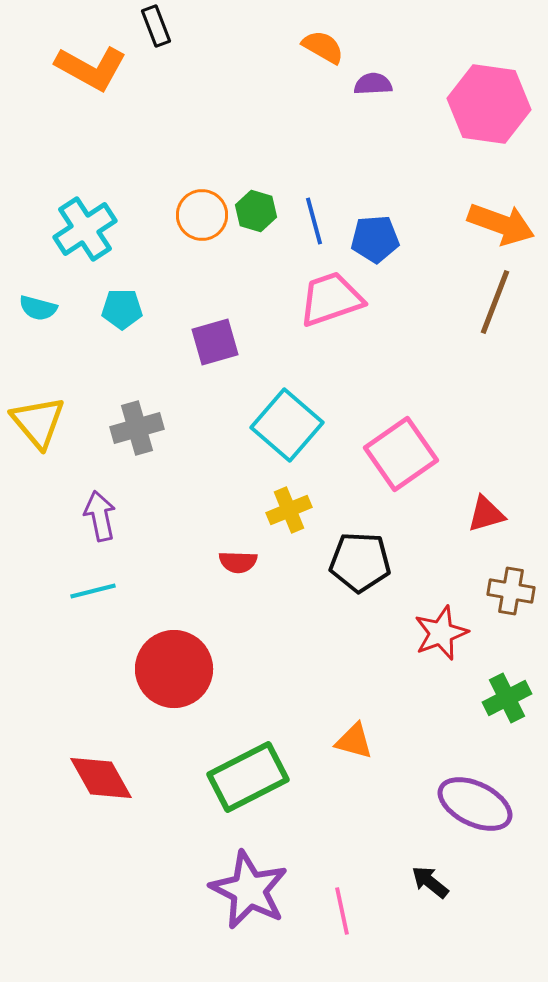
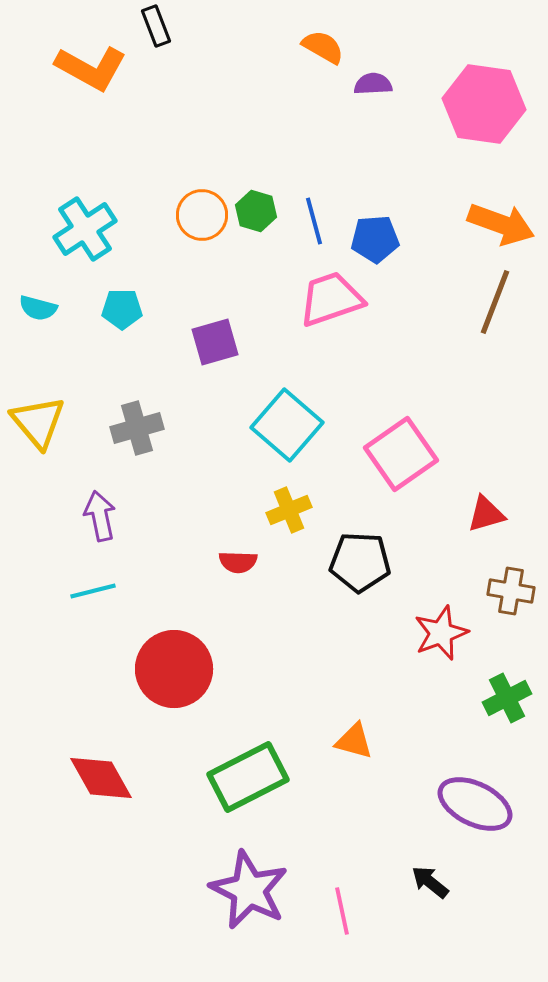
pink hexagon: moved 5 px left
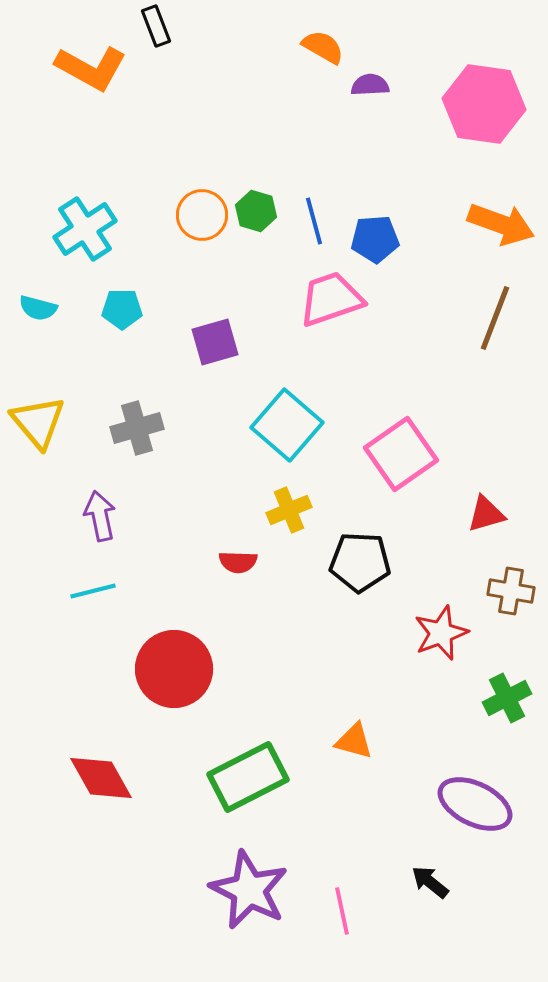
purple semicircle: moved 3 px left, 1 px down
brown line: moved 16 px down
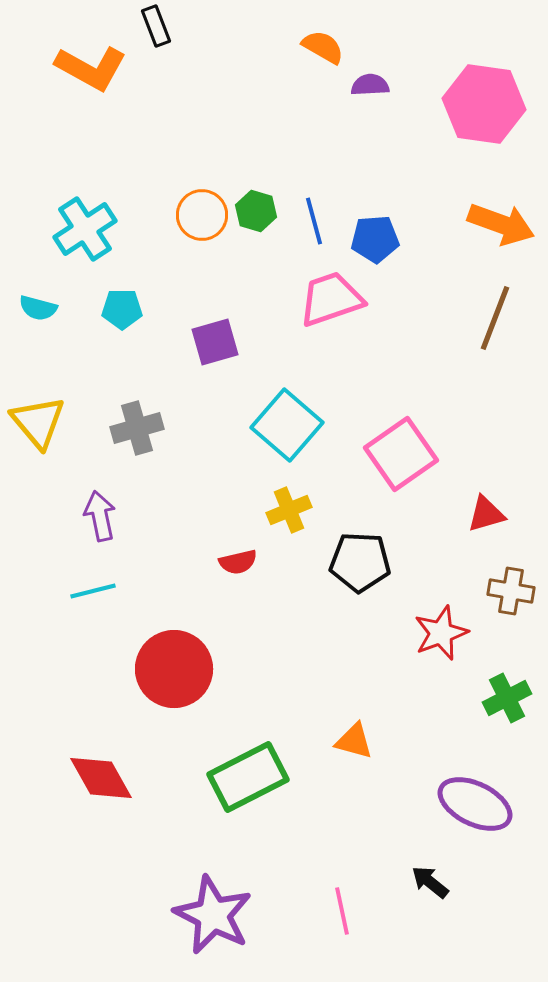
red semicircle: rotated 15 degrees counterclockwise
purple star: moved 36 px left, 25 px down
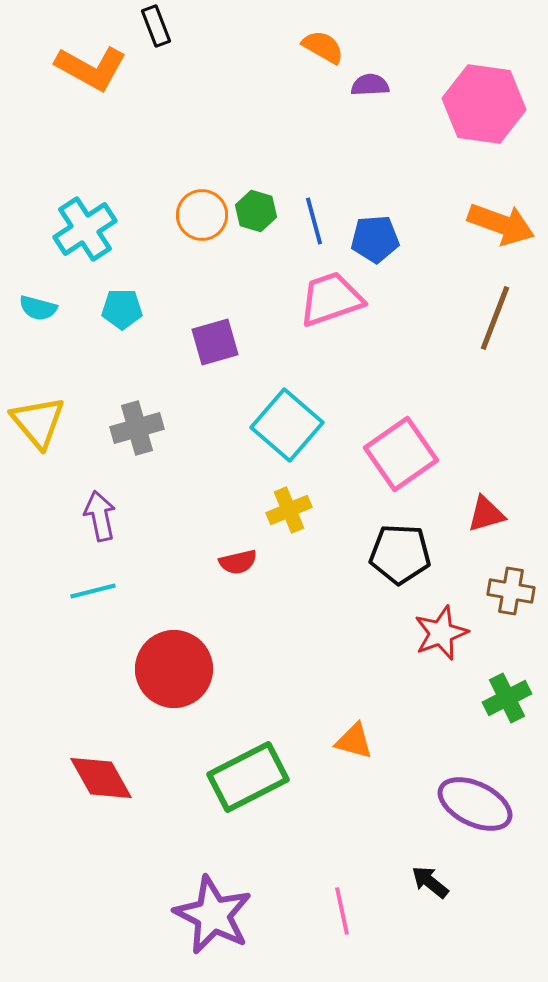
black pentagon: moved 40 px right, 8 px up
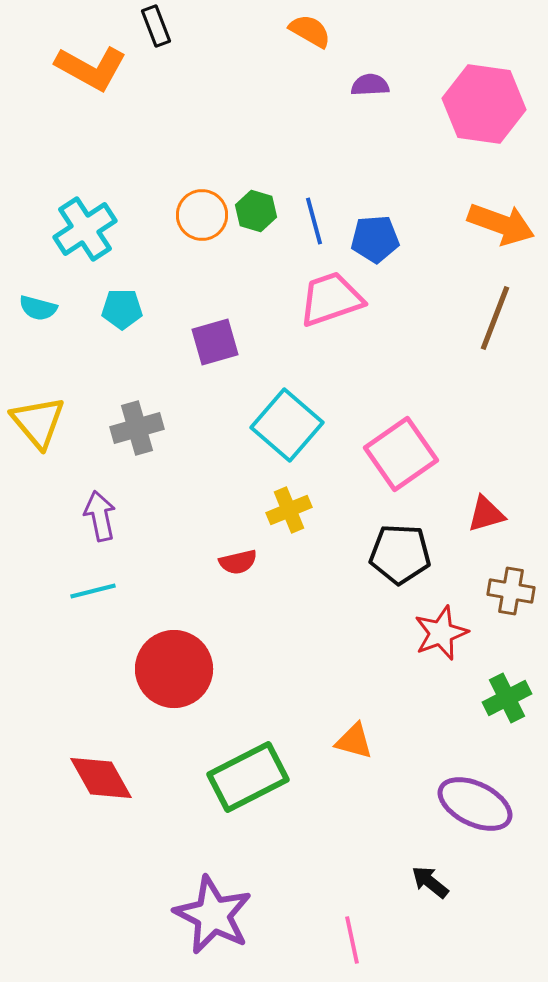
orange semicircle: moved 13 px left, 16 px up
pink line: moved 10 px right, 29 px down
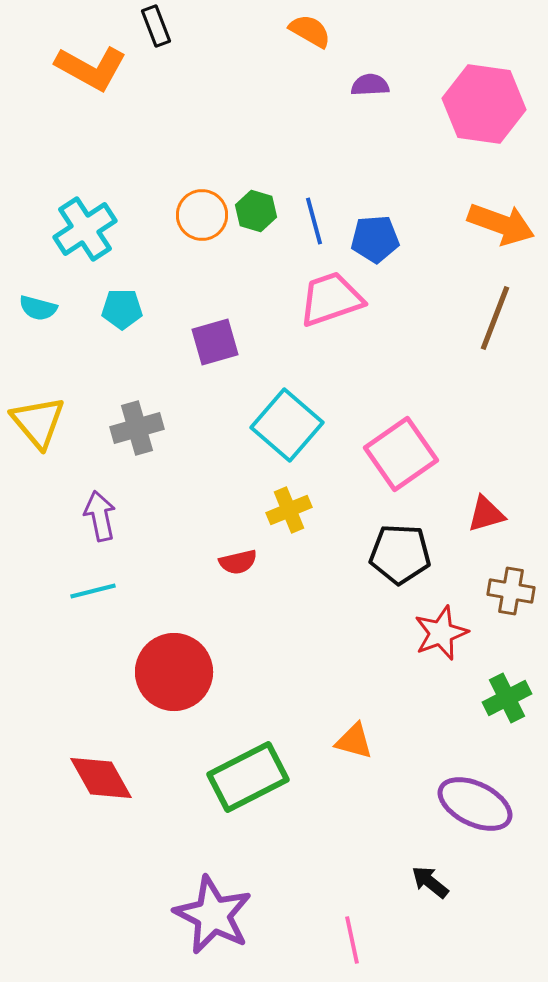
red circle: moved 3 px down
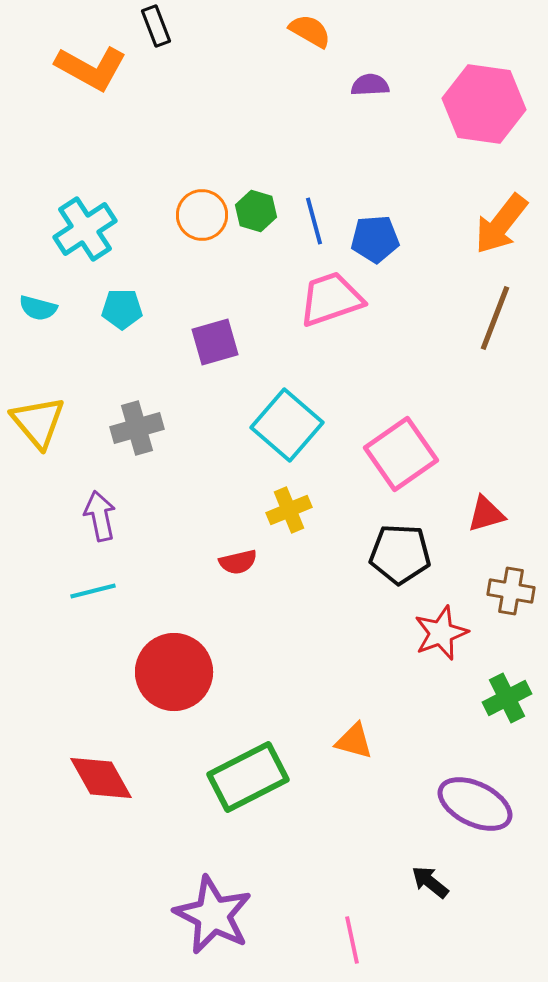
orange arrow: rotated 108 degrees clockwise
